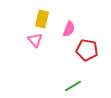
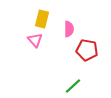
pink semicircle: rotated 21 degrees counterclockwise
green line: rotated 12 degrees counterclockwise
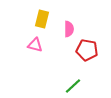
pink triangle: moved 5 px down; rotated 35 degrees counterclockwise
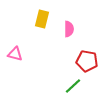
pink triangle: moved 20 px left, 9 px down
red pentagon: moved 11 px down
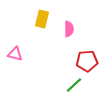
red pentagon: rotated 15 degrees counterclockwise
green line: moved 1 px right, 1 px up
